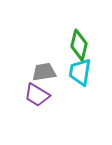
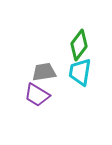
green diamond: rotated 24 degrees clockwise
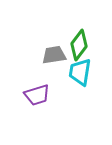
gray trapezoid: moved 10 px right, 17 px up
purple trapezoid: rotated 48 degrees counterclockwise
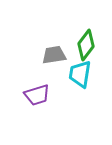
green diamond: moved 7 px right
cyan trapezoid: moved 2 px down
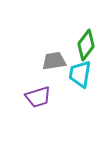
gray trapezoid: moved 6 px down
purple trapezoid: moved 1 px right, 2 px down
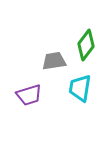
cyan trapezoid: moved 14 px down
purple trapezoid: moved 9 px left, 2 px up
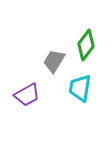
gray trapezoid: rotated 50 degrees counterclockwise
purple trapezoid: moved 2 px left; rotated 12 degrees counterclockwise
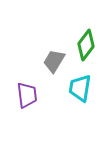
purple trapezoid: rotated 68 degrees counterclockwise
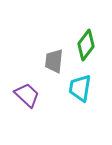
gray trapezoid: rotated 25 degrees counterclockwise
purple trapezoid: rotated 40 degrees counterclockwise
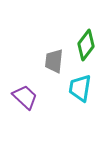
purple trapezoid: moved 2 px left, 2 px down
